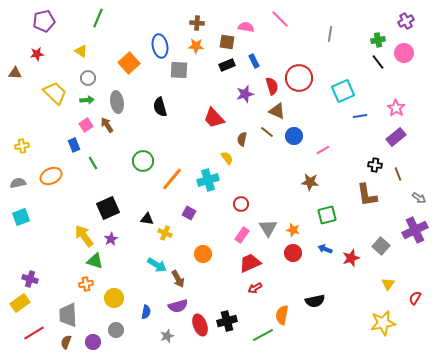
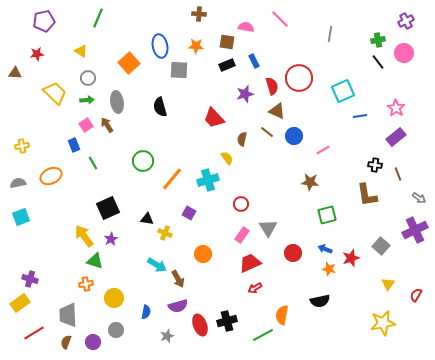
brown cross at (197, 23): moved 2 px right, 9 px up
orange star at (293, 230): moved 36 px right, 39 px down
red semicircle at (415, 298): moved 1 px right, 3 px up
black semicircle at (315, 301): moved 5 px right
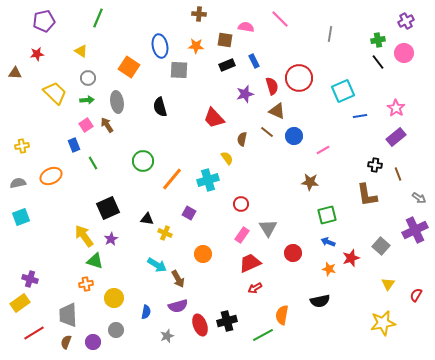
brown square at (227, 42): moved 2 px left, 2 px up
orange square at (129, 63): moved 4 px down; rotated 15 degrees counterclockwise
blue arrow at (325, 249): moved 3 px right, 7 px up
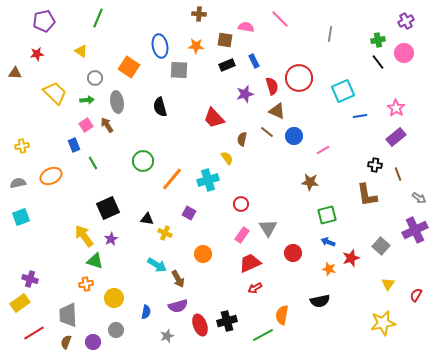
gray circle at (88, 78): moved 7 px right
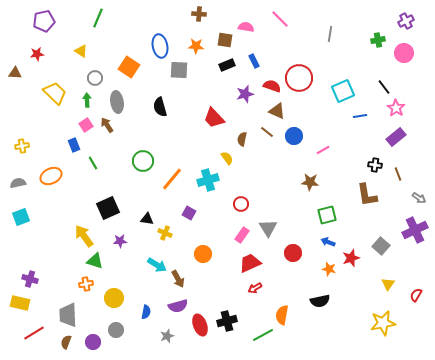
black line at (378, 62): moved 6 px right, 25 px down
red semicircle at (272, 86): rotated 54 degrees counterclockwise
green arrow at (87, 100): rotated 88 degrees counterclockwise
purple star at (111, 239): moved 9 px right, 2 px down; rotated 24 degrees clockwise
yellow rectangle at (20, 303): rotated 48 degrees clockwise
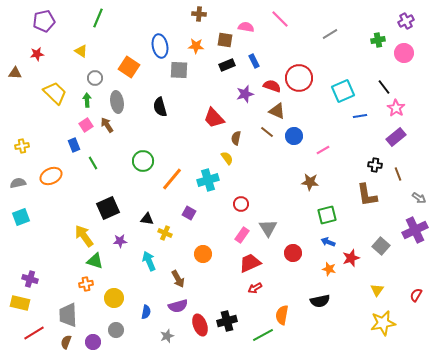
gray line at (330, 34): rotated 49 degrees clockwise
brown semicircle at (242, 139): moved 6 px left, 1 px up
cyan arrow at (157, 265): moved 8 px left, 4 px up; rotated 144 degrees counterclockwise
yellow triangle at (388, 284): moved 11 px left, 6 px down
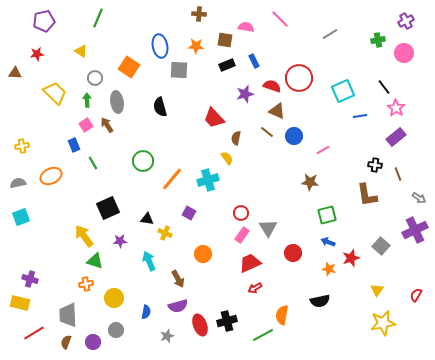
red circle at (241, 204): moved 9 px down
